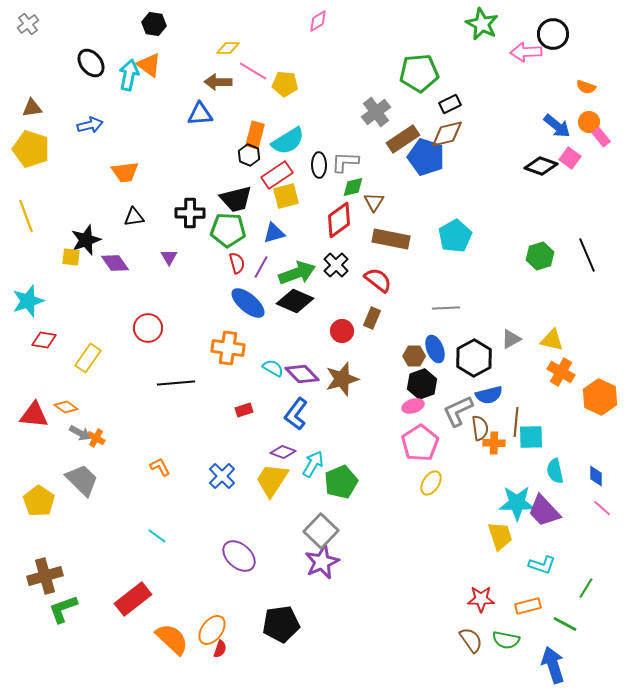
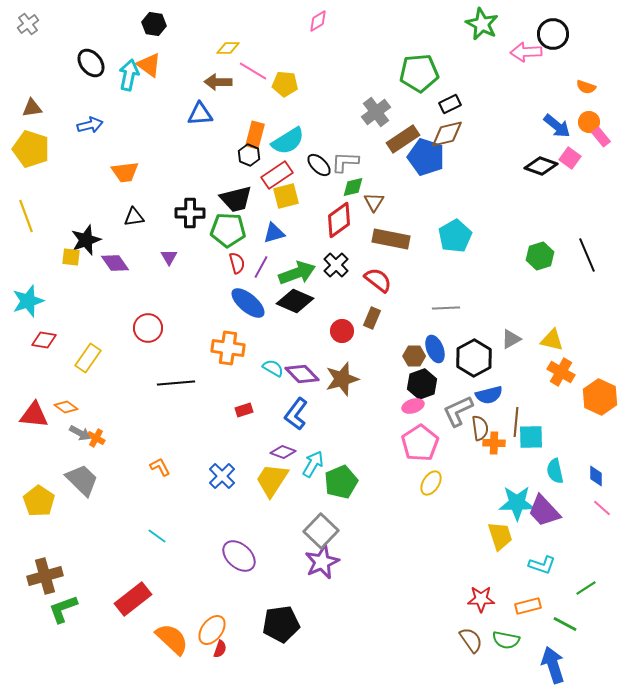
black ellipse at (319, 165): rotated 45 degrees counterclockwise
green line at (586, 588): rotated 25 degrees clockwise
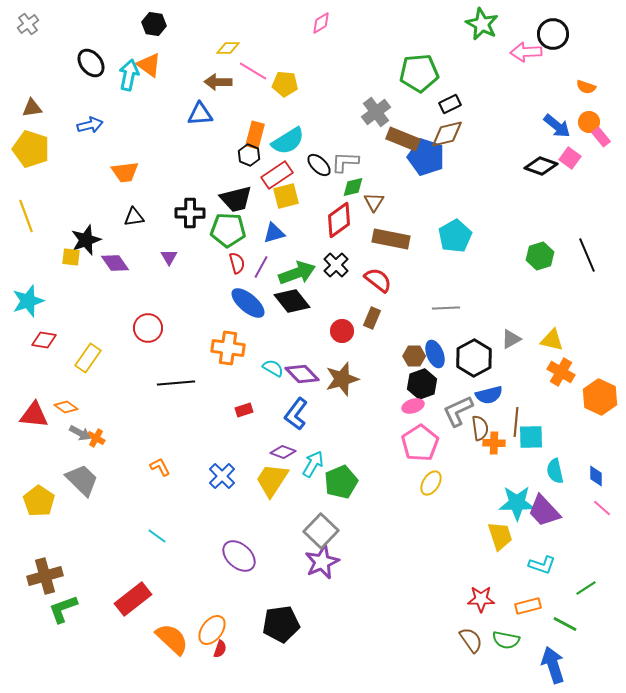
pink diamond at (318, 21): moved 3 px right, 2 px down
brown rectangle at (403, 139): rotated 56 degrees clockwise
black diamond at (295, 301): moved 3 px left; rotated 27 degrees clockwise
blue ellipse at (435, 349): moved 5 px down
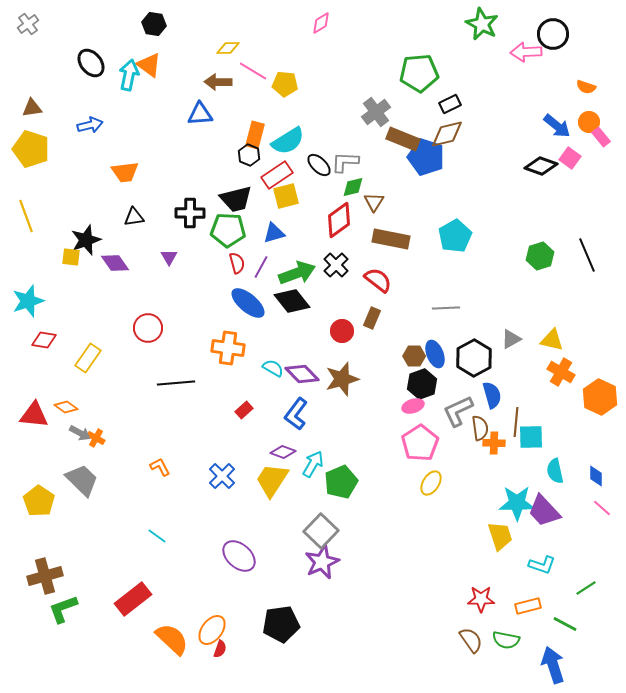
blue semicircle at (489, 395): moved 3 px right; rotated 92 degrees counterclockwise
red rectangle at (244, 410): rotated 24 degrees counterclockwise
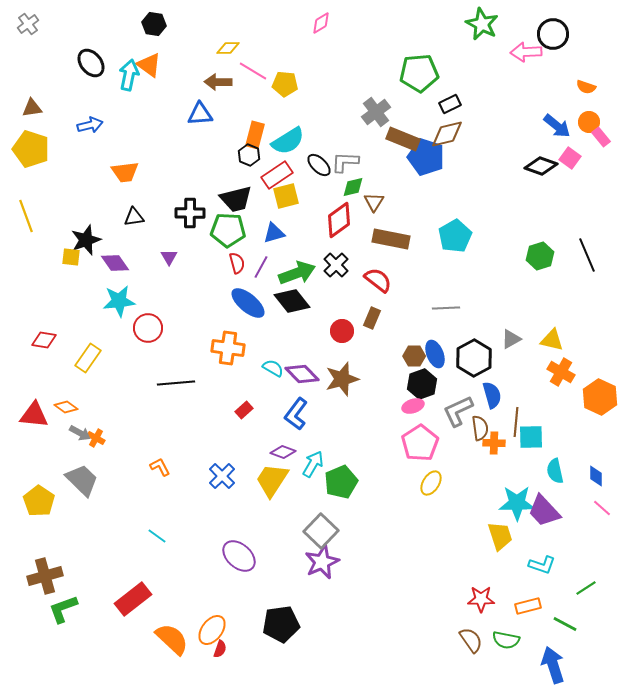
cyan star at (28, 301): moved 91 px right; rotated 12 degrees clockwise
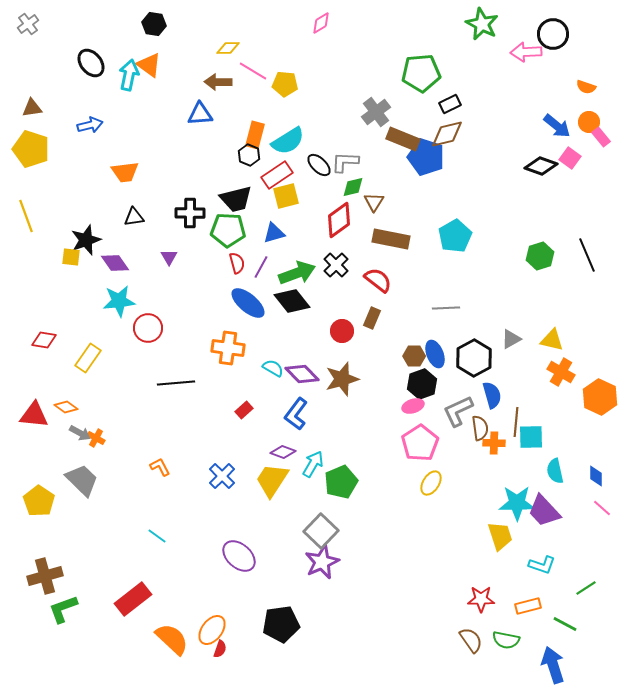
green pentagon at (419, 73): moved 2 px right
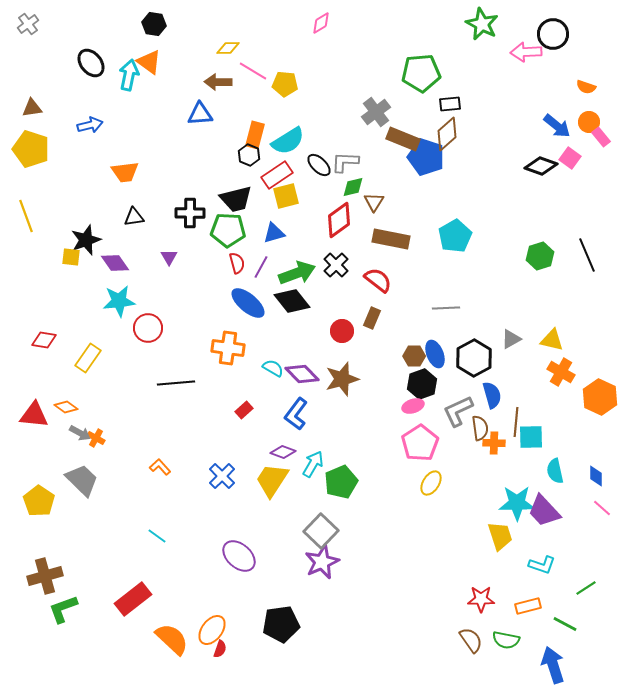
orange triangle at (149, 65): moved 3 px up
black rectangle at (450, 104): rotated 20 degrees clockwise
brown diamond at (447, 134): rotated 28 degrees counterclockwise
orange L-shape at (160, 467): rotated 15 degrees counterclockwise
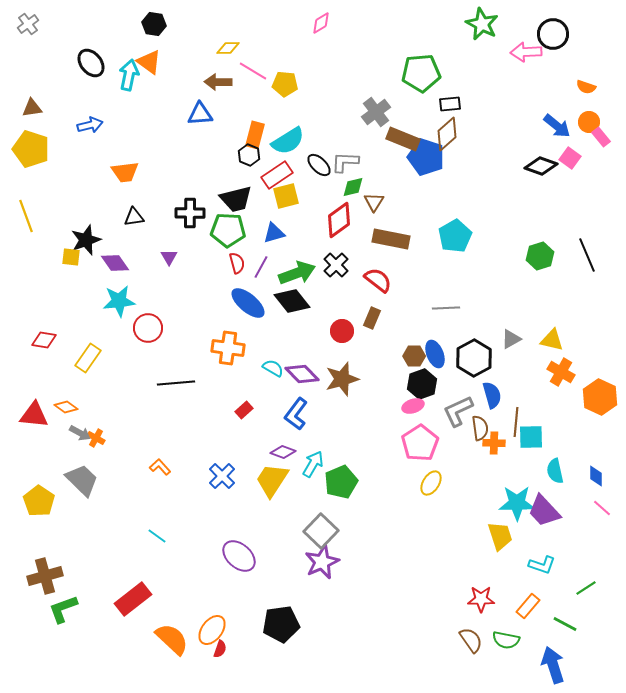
orange rectangle at (528, 606): rotated 35 degrees counterclockwise
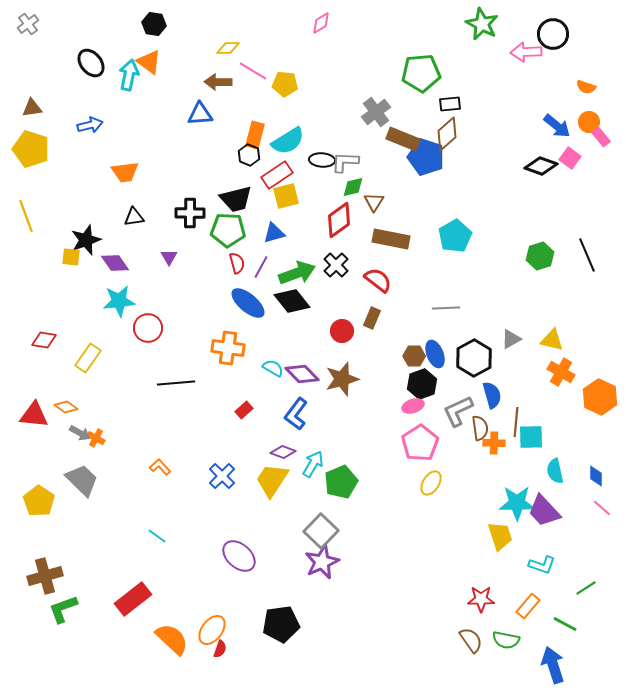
black ellipse at (319, 165): moved 3 px right, 5 px up; rotated 40 degrees counterclockwise
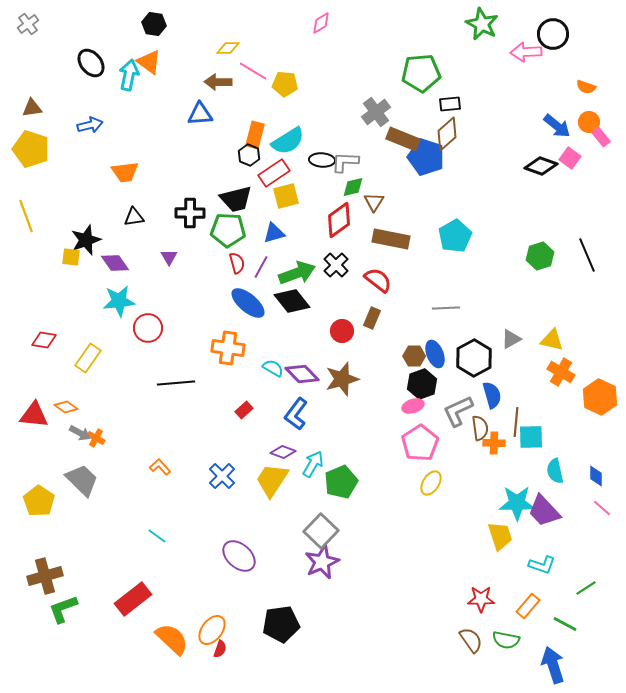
red rectangle at (277, 175): moved 3 px left, 2 px up
